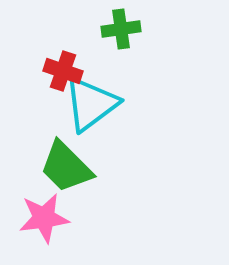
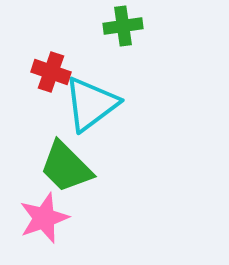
green cross: moved 2 px right, 3 px up
red cross: moved 12 px left, 1 px down
pink star: rotated 12 degrees counterclockwise
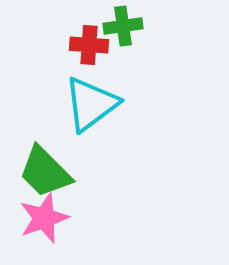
red cross: moved 38 px right, 27 px up; rotated 15 degrees counterclockwise
green trapezoid: moved 21 px left, 5 px down
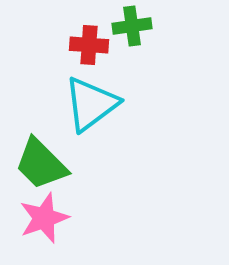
green cross: moved 9 px right
green trapezoid: moved 4 px left, 8 px up
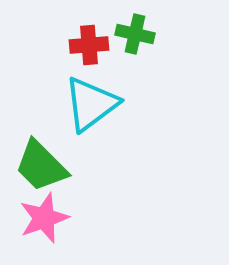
green cross: moved 3 px right, 8 px down; rotated 21 degrees clockwise
red cross: rotated 9 degrees counterclockwise
green trapezoid: moved 2 px down
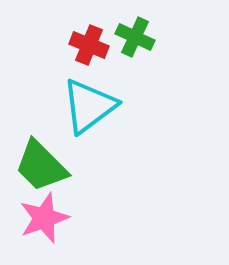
green cross: moved 3 px down; rotated 12 degrees clockwise
red cross: rotated 27 degrees clockwise
cyan triangle: moved 2 px left, 2 px down
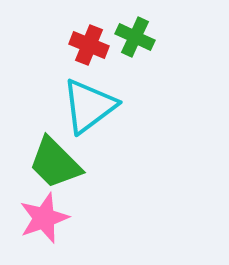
green trapezoid: moved 14 px right, 3 px up
